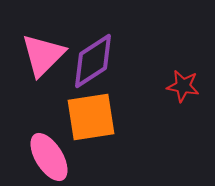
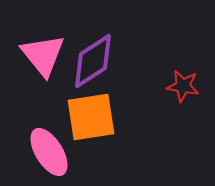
pink triangle: rotated 24 degrees counterclockwise
pink ellipse: moved 5 px up
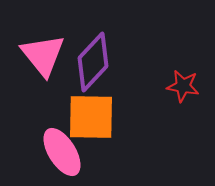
purple diamond: moved 1 px down; rotated 14 degrees counterclockwise
orange square: rotated 10 degrees clockwise
pink ellipse: moved 13 px right
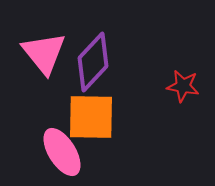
pink triangle: moved 1 px right, 2 px up
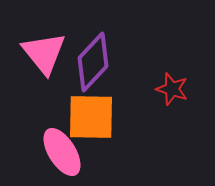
red star: moved 11 px left, 3 px down; rotated 8 degrees clockwise
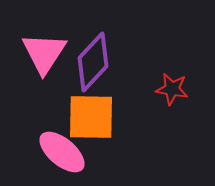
pink triangle: rotated 12 degrees clockwise
red star: rotated 8 degrees counterclockwise
pink ellipse: rotated 18 degrees counterclockwise
